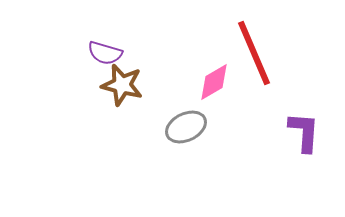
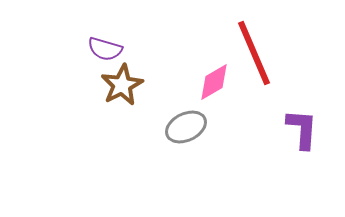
purple semicircle: moved 4 px up
brown star: rotated 30 degrees clockwise
purple L-shape: moved 2 px left, 3 px up
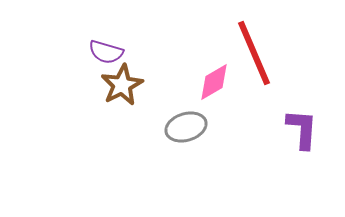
purple semicircle: moved 1 px right, 3 px down
gray ellipse: rotated 9 degrees clockwise
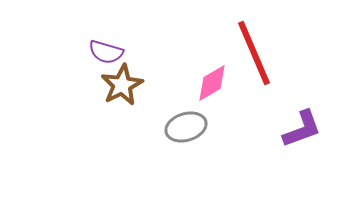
pink diamond: moved 2 px left, 1 px down
purple L-shape: rotated 66 degrees clockwise
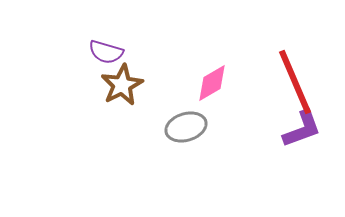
red line: moved 41 px right, 29 px down
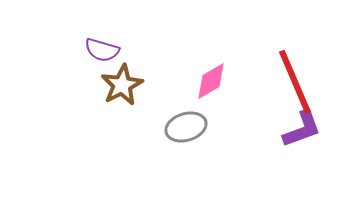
purple semicircle: moved 4 px left, 2 px up
pink diamond: moved 1 px left, 2 px up
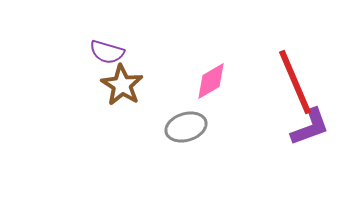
purple semicircle: moved 5 px right, 2 px down
brown star: rotated 12 degrees counterclockwise
purple L-shape: moved 8 px right, 2 px up
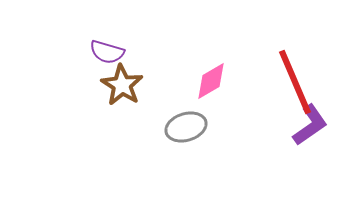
purple L-shape: moved 2 px up; rotated 15 degrees counterclockwise
